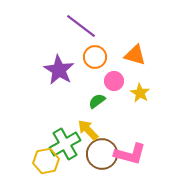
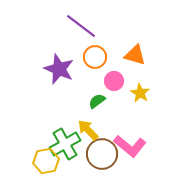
purple star: moved 1 px up; rotated 8 degrees counterclockwise
pink L-shape: moved 8 px up; rotated 24 degrees clockwise
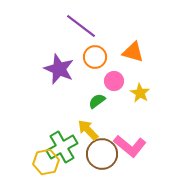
orange triangle: moved 2 px left, 3 px up
green cross: moved 3 px left, 3 px down
yellow hexagon: moved 1 px down
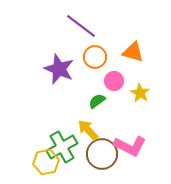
pink L-shape: rotated 12 degrees counterclockwise
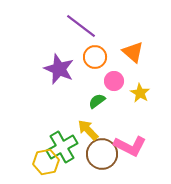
orange triangle: rotated 25 degrees clockwise
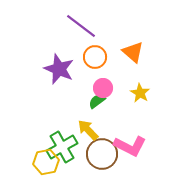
pink circle: moved 11 px left, 7 px down
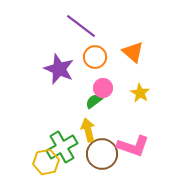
green semicircle: moved 3 px left
yellow arrow: rotated 30 degrees clockwise
pink L-shape: moved 3 px right; rotated 8 degrees counterclockwise
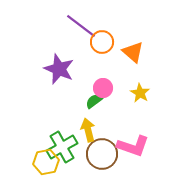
orange circle: moved 7 px right, 15 px up
